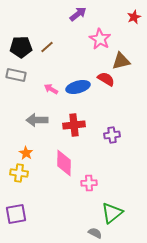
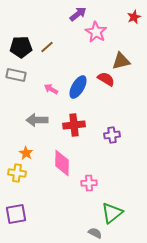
pink star: moved 4 px left, 7 px up
blue ellipse: rotated 45 degrees counterclockwise
pink diamond: moved 2 px left
yellow cross: moved 2 px left
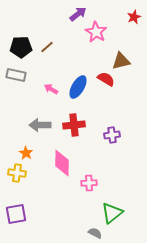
gray arrow: moved 3 px right, 5 px down
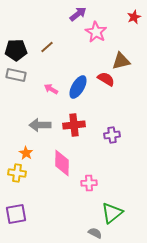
black pentagon: moved 5 px left, 3 px down
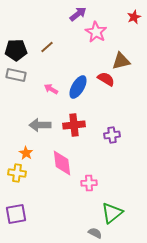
pink diamond: rotated 8 degrees counterclockwise
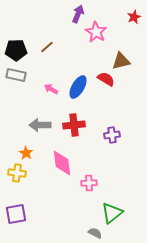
purple arrow: rotated 30 degrees counterclockwise
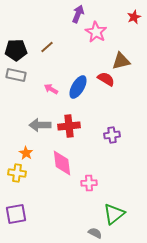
red cross: moved 5 px left, 1 px down
green triangle: moved 2 px right, 1 px down
